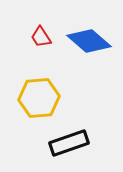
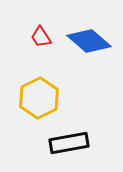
yellow hexagon: rotated 21 degrees counterclockwise
black rectangle: rotated 9 degrees clockwise
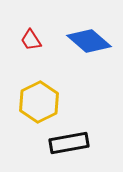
red trapezoid: moved 10 px left, 3 px down
yellow hexagon: moved 4 px down
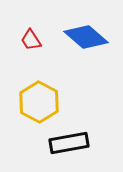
blue diamond: moved 3 px left, 4 px up
yellow hexagon: rotated 6 degrees counterclockwise
